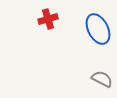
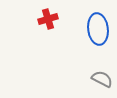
blue ellipse: rotated 20 degrees clockwise
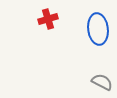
gray semicircle: moved 3 px down
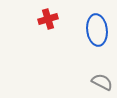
blue ellipse: moved 1 px left, 1 px down
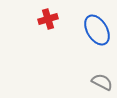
blue ellipse: rotated 24 degrees counterclockwise
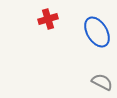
blue ellipse: moved 2 px down
